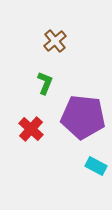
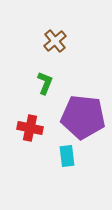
red cross: moved 1 px left, 1 px up; rotated 30 degrees counterclockwise
cyan rectangle: moved 29 px left, 10 px up; rotated 55 degrees clockwise
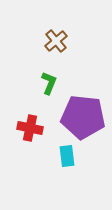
brown cross: moved 1 px right
green L-shape: moved 4 px right
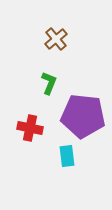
brown cross: moved 2 px up
purple pentagon: moved 1 px up
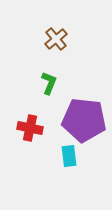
purple pentagon: moved 1 px right, 4 px down
cyan rectangle: moved 2 px right
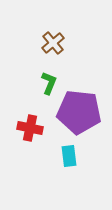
brown cross: moved 3 px left, 4 px down
purple pentagon: moved 5 px left, 8 px up
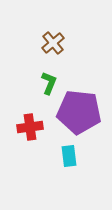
red cross: moved 1 px up; rotated 20 degrees counterclockwise
